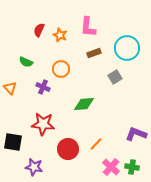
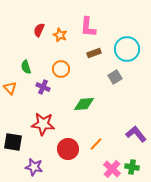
cyan circle: moved 1 px down
green semicircle: moved 5 px down; rotated 48 degrees clockwise
purple L-shape: rotated 30 degrees clockwise
pink cross: moved 1 px right, 2 px down
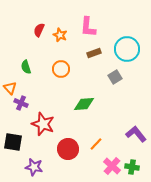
purple cross: moved 22 px left, 16 px down
red star: rotated 15 degrees clockwise
pink cross: moved 3 px up
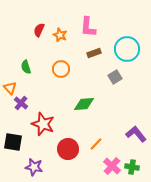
purple cross: rotated 16 degrees clockwise
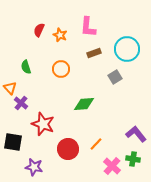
green cross: moved 1 px right, 8 px up
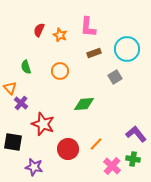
orange circle: moved 1 px left, 2 px down
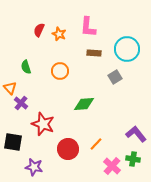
orange star: moved 1 px left, 1 px up
brown rectangle: rotated 24 degrees clockwise
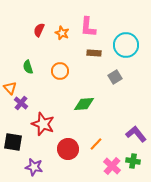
orange star: moved 3 px right, 1 px up
cyan circle: moved 1 px left, 4 px up
green semicircle: moved 2 px right
green cross: moved 2 px down
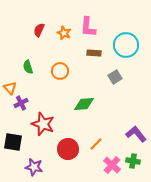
orange star: moved 2 px right
purple cross: rotated 24 degrees clockwise
pink cross: moved 1 px up
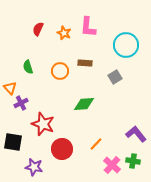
red semicircle: moved 1 px left, 1 px up
brown rectangle: moved 9 px left, 10 px down
red circle: moved 6 px left
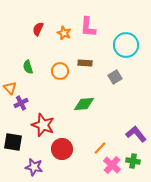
red star: moved 1 px down
orange line: moved 4 px right, 4 px down
